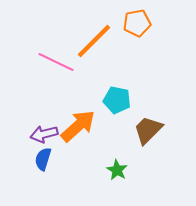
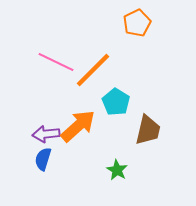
orange pentagon: rotated 16 degrees counterclockwise
orange line: moved 1 px left, 29 px down
cyan pentagon: moved 1 px left, 2 px down; rotated 20 degrees clockwise
brown trapezoid: rotated 148 degrees clockwise
purple arrow: moved 2 px right; rotated 8 degrees clockwise
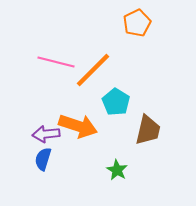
pink line: rotated 12 degrees counterclockwise
orange arrow: rotated 60 degrees clockwise
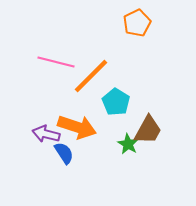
orange line: moved 2 px left, 6 px down
orange arrow: moved 1 px left, 1 px down
brown trapezoid: rotated 16 degrees clockwise
purple arrow: rotated 20 degrees clockwise
blue semicircle: moved 21 px right, 6 px up; rotated 130 degrees clockwise
green star: moved 11 px right, 26 px up
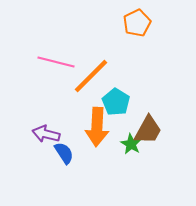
orange arrow: moved 20 px right; rotated 75 degrees clockwise
green star: moved 3 px right
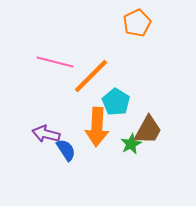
pink line: moved 1 px left
green star: rotated 15 degrees clockwise
blue semicircle: moved 2 px right, 3 px up
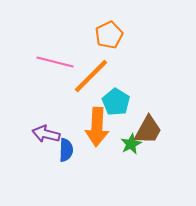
orange pentagon: moved 28 px left, 12 px down
blue semicircle: rotated 35 degrees clockwise
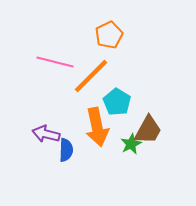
cyan pentagon: moved 1 px right
orange arrow: rotated 15 degrees counterclockwise
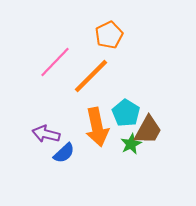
pink line: rotated 60 degrees counterclockwise
cyan pentagon: moved 9 px right, 11 px down
blue semicircle: moved 2 px left, 3 px down; rotated 45 degrees clockwise
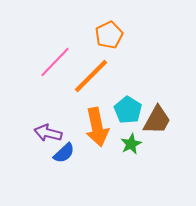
cyan pentagon: moved 2 px right, 3 px up
brown trapezoid: moved 9 px right, 10 px up
purple arrow: moved 2 px right, 1 px up
